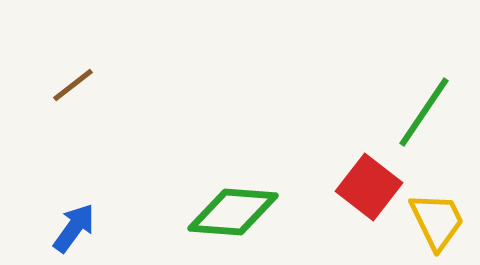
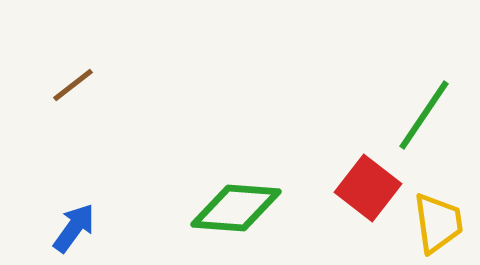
green line: moved 3 px down
red square: moved 1 px left, 1 px down
green diamond: moved 3 px right, 4 px up
yellow trapezoid: moved 1 px right, 2 px down; rotated 18 degrees clockwise
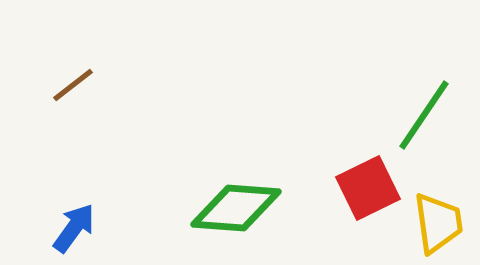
red square: rotated 26 degrees clockwise
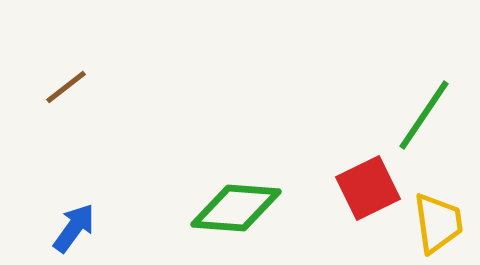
brown line: moved 7 px left, 2 px down
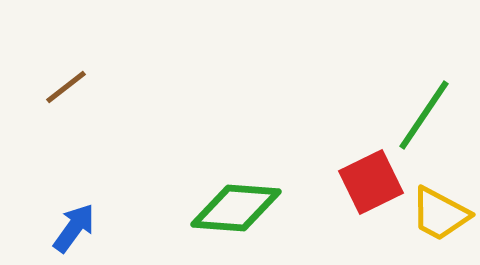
red square: moved 3 px right, 6 px up
yellow trapezoid: moved 2 px right, 9 px up; rotated 126 degrees clockwise
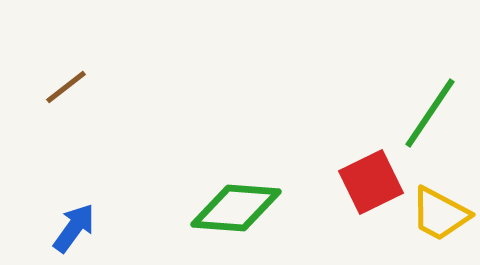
green line: moved 6 px right, 2 px up
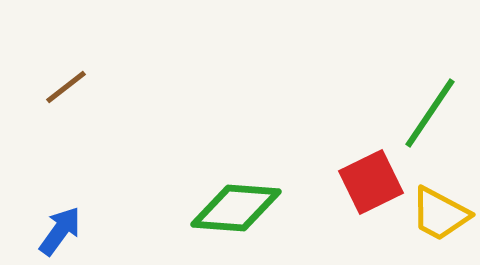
blue arrow: moved 14 px left, 3 px down
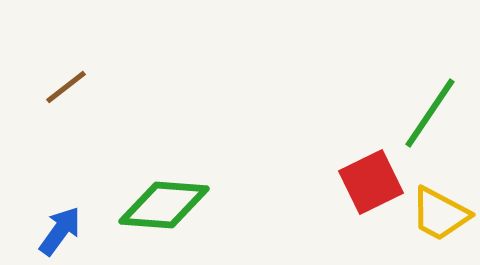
green diamond: moved 72 px left, 3 px up
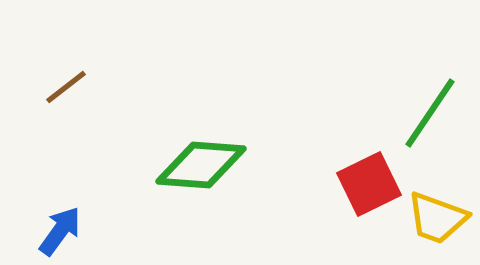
red square: moved 2 px left, 2 px down
green diamond: moved 37 px right, 40 px up
yellow trapezoid: moved 3 px left, 4 px down; rotated 8 degrees counterclockwise
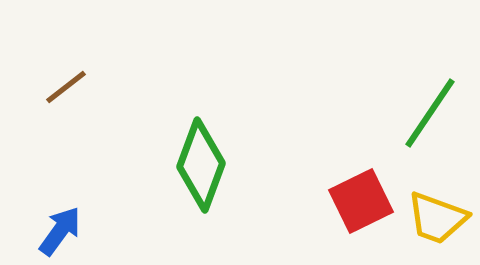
green diamond: rotated 74 degrees counterclockwise
red square: moved 8 px left, 17 px down
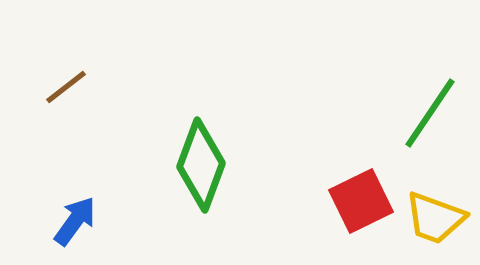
yellow trapezoid: moved 2 px left
blue arrow: moved 15 px right, 10 px up
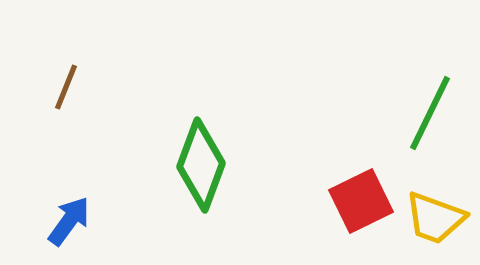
brown line: rotated 30 degrees counterclockwise
green line: rotated 8 degrees counterclockwise
blue arrow: moved 6 px left
